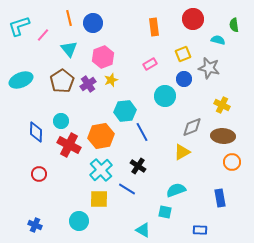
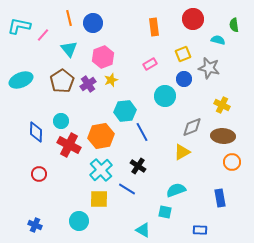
cyan L-shape at (19, 26): rotated 30 degrees clockwise
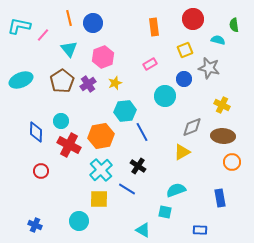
yellow square at (183, 54): moved 2 px right, 4 px up
yellow star at (111, 80): moved 4 px right, 3 px down
red circle at (39, 174): moved 2 px right, 3 px up
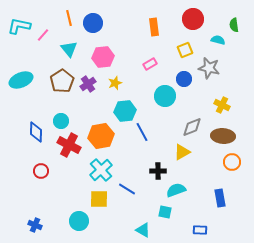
pink hexagon at (103, 57): rotated 15 degrees clockwise
black cross at (138, 166): moved 20 px right, 5 px down; rotated 35 degrees counterclockwise
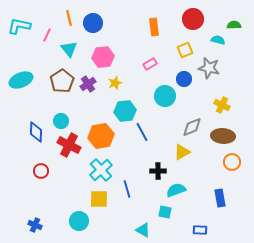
green semicircle at (234, 25): rotated 96 degrees clockwise
pink line at (43, 35): moved 4 px right; rotated 16 degrees counterclockwise
blue line at (127, 189): rotated 42 degrees clockwise
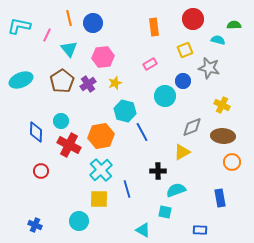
blue circle at (184, 79): moved 1 px left, 2 px down
cyan hexagon at (125, 111): rotated 20 degrees clockwise
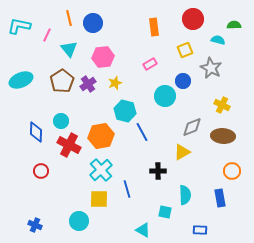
gray star at (209, 68): moved 2 px right; rotated 15 degrees clockwise
orange circle at (232, 162): moved 9 px down
cyan semicircle at (176, 190): moved 9 px right, 5 px down; rotated 108 degrees clockwise
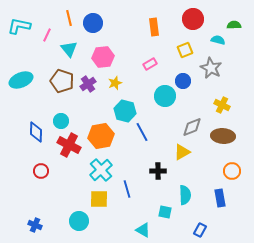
brown pentagon at (62, 81): rotated 20 degrees counterclockwise
blue rectangle at (200, 230): rotated 64 degrees counterclockwise
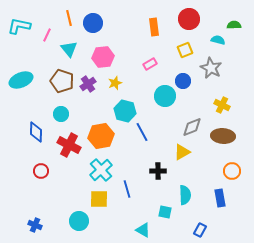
red circle at (193, 19): moved 4 px left
cyan circle at (61, 121): moved 7 px up
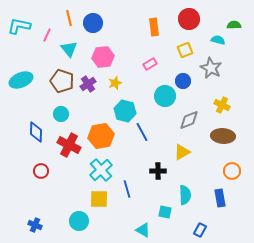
gray diamond at (192, 127): moved 3 px left, 7 px up
